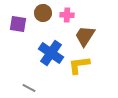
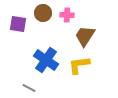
blue cross: moved 5 px left, 7 px down
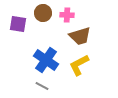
brown trapezoid: moved 5 px left; rotated 140 degrees counterclockwise
yellow L-shape: rotated 20 degrees counterclockwise
gray line: moved 13 px right, 2 px up
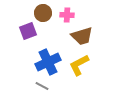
purple square: moved 10 px right, 7 px down; rotated 30 degrees counterclockwise
brown trapezoid: moved 2 px right
blue cross: moved 2 px right, 2 px down; rotated 30 degrees clockwise
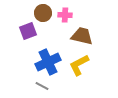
pink cross: moved 2 px left
brown trapezoid: rotated 150 degrees counterclockwise
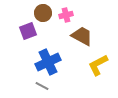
pink cross: moved 1 px right; rotated 16 degrees counterclockwise
brown trapezoid: rotated 15 degrees clockwise
yellow L-shape: moved 19 px right
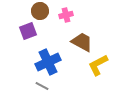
brown circle: moved 3 px left, 2 px up
brown trapezoid: moved 6 px down
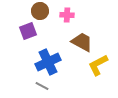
pink cross: moved 1 px right; rotated 16 degrees clockwise
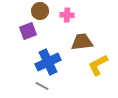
brown trapezoid: rotated 35 degrees counterclockwise
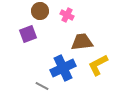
pink cross: rotated 24 degrees clockwise
purple square: moved 3 px down
blue cross: moved 15 px right, 6 px down
